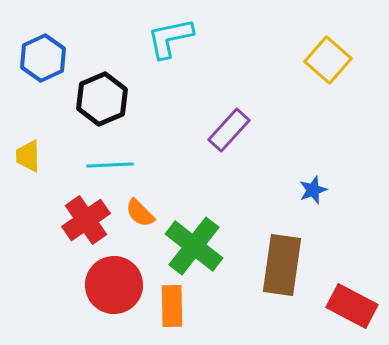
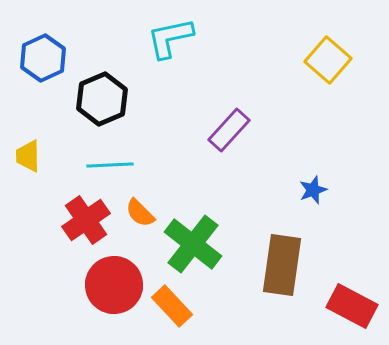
green cross: moved 1 px left, 2 px up
orange rectangle: rotated 42 degrees counterclockwise
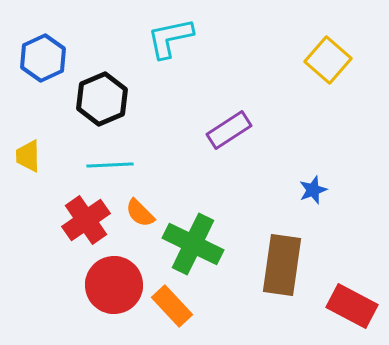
purple rectangle: rotated 15 degrees clockwise
green cross: rotated 12 degrees counterclockwise
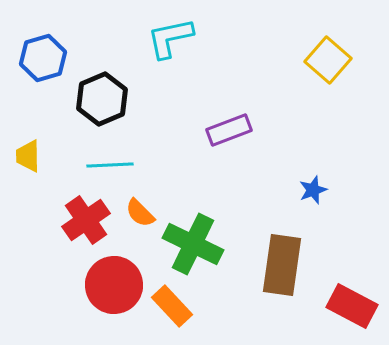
blue hexagon: rotated 9 degrees clockwise
purple rectangle: rotated 12 degrees clockwise
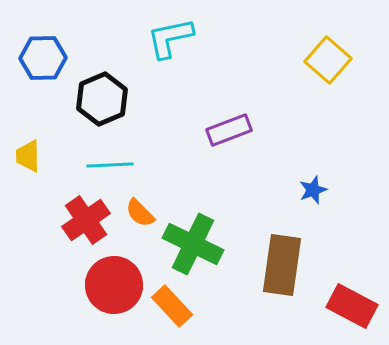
blue hexagon: rotated 15 degrees clockwise
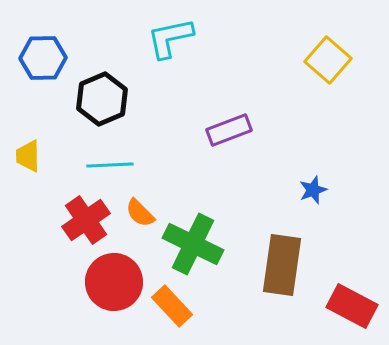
red circle: moved 3 px up
